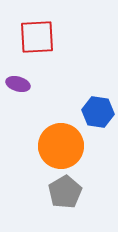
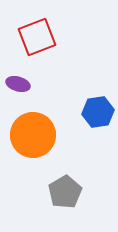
red square: rotated 18 degrees counterclockwise
blue hexagon: rotated 16 degrees counterclockwise
orange circle: moved 28 px left, 11 px up
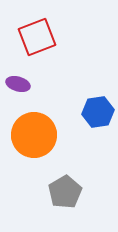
orange circle: moved 1 px right
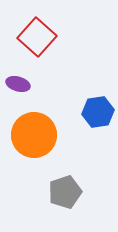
red square: rotated 27 degrees counterclockwise
gray pentagon: rotated 12 degrees clockwise
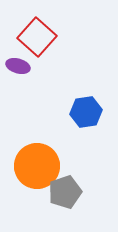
purple ellipse: moved 18 px up
blue hexagon: moved 12 px left
orange circle: moved 3 px right, 31 px down
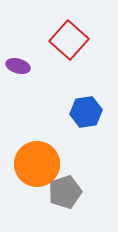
red square: moved 32 px right, 3 px down
orange circle: moved 2 px up
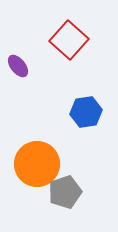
purple ellipse: rotated 35 degrees clockwise
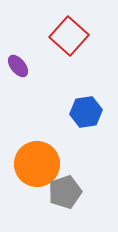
red square: moved 4 px up
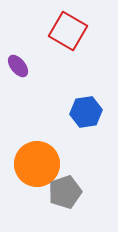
red square: moved 1 px left, 5 px up; rotated 12 degrees counterclockwise
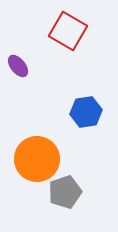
orange circle: moved 5 px up
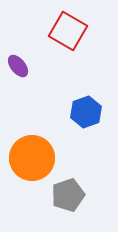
blue hexagon: rotated 12 degrees counterclockwise
orange circle: moved 5 px left, 1 px up
gray pentagon: moved 3 px right, 3 px down
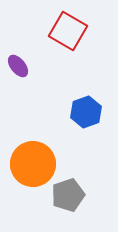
orange circle: moved 1 px right, 6 px down
